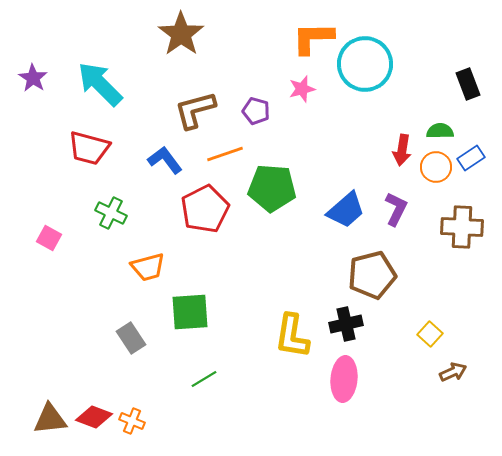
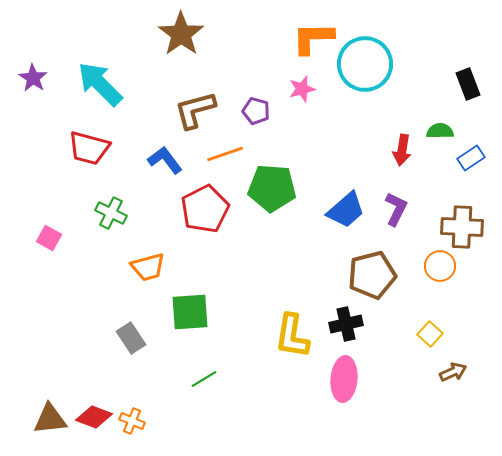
orange circle: moved 4 px right, 99 px down
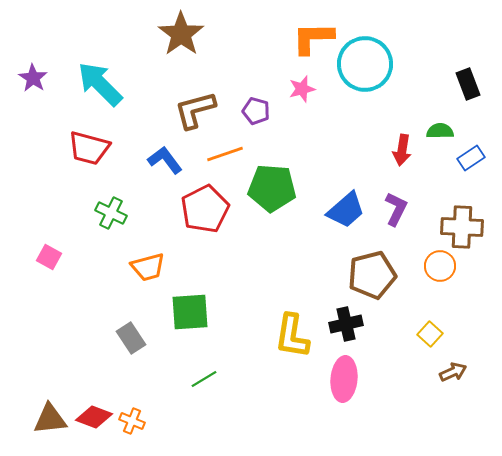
pink square: moved 19 px down
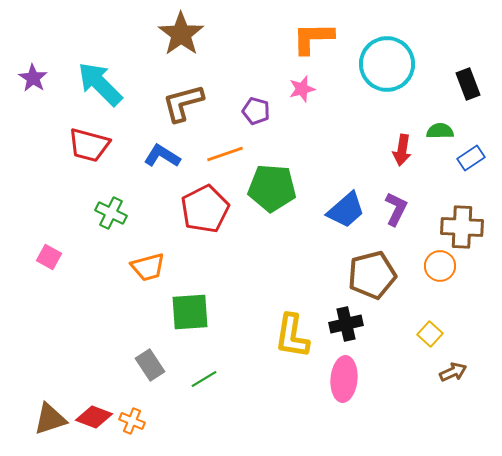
cyan circle: moved 22 px right
brown L-shape: moved 12 px left, 7 px up
red trapezoid: moved 3 px up
blue L-shape: moved 3 px left, 4 px up; rotated 21 degrees counterclockwise
gray rectangle: moved 19 px right, 27 px down
brown triangle: rotated 12 degrees counterclockwise
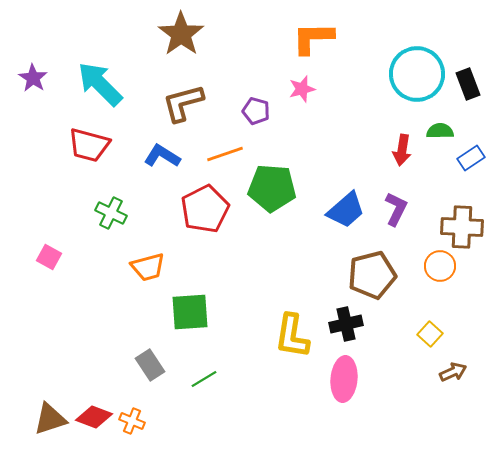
cyan circle: moved 30 px right, 10 px down
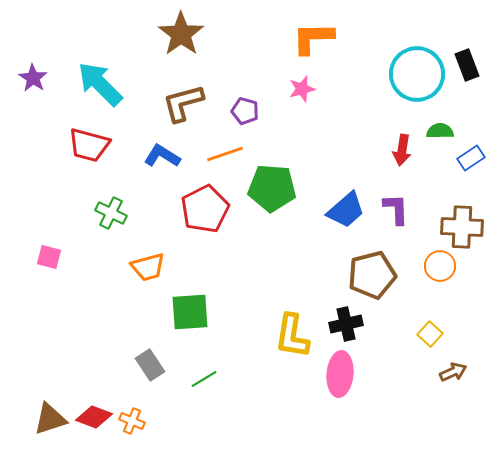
black rectangle: moved 1 px left, 19 px up
purple pentagon: moved 11 px left
purple L-shape: rotated 28 degrees counterclockwise
pink square: rotated 15 degrees counterclockwise
pink ellipse: moved 4 px left, 5 px up
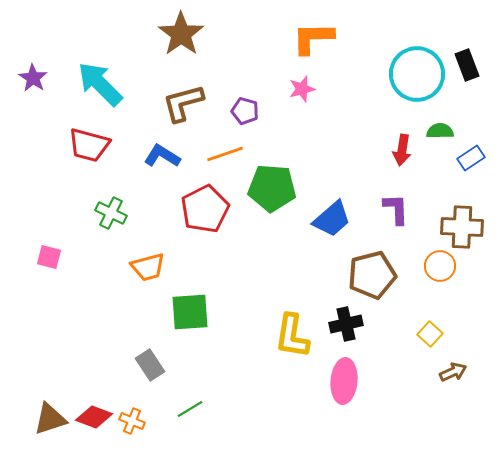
blue trapezoid: moved 14 px left, 9 px down
pink ellipse: moved 4 px right, 7 px down
green line: moved 14 px left, 30 px down
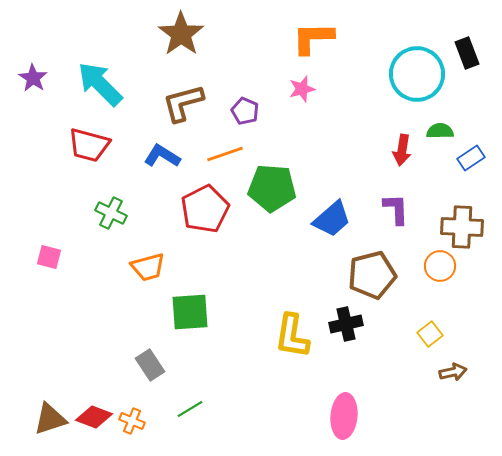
black rectangle: moved 12 px up
purple pentagon: rotated 8 degrees clockwise
yellow square: rotated 10 degrees clockwise
brown arrow: rotated 12 degrees clockwise
pink ellipse: moved 35 px down
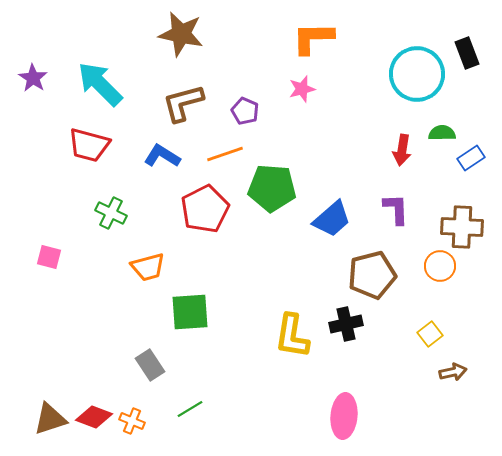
brown star: rotated 24 degrees counterclockwise
green semicircle: moved 2 px right, 2 px down
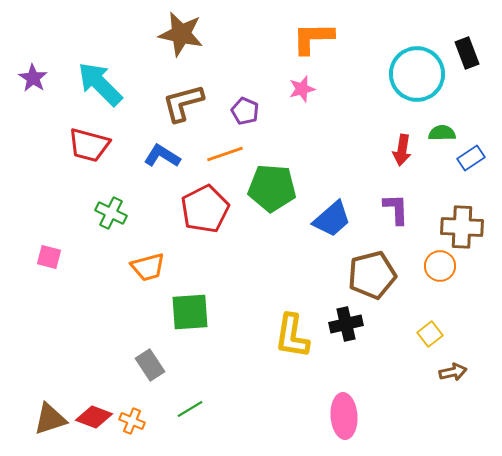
pink ellipse: rotated 9 degrees counterclockwise
